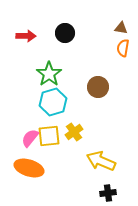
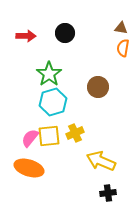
yellow cross: moved 1 px right, 1 px down; rotated 12 degrees clockwise
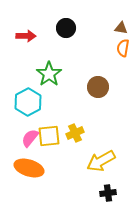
black circle: moved 1 px right, 5 px up
cyan hexagon: moved 25 px left; rotated 12 degrees counterclockwise
yellow arrow: rotated 52 degrees counterclockwise
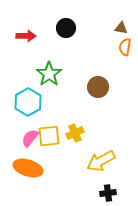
orange semicircle: moved 2 px right, 1 px up
orange ellipse: moved 1 px left
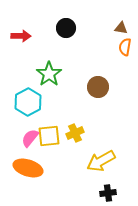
red arrow: moved 5 px left
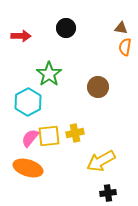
yellow cross: rotated 12 degrees clockwise
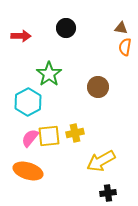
orange ellipse: moved 3 px down
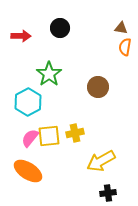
black circle: moved 6 px left
orange ellipse: rotated 16 degrees clockwise
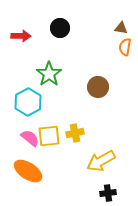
pink semicircle: rotated 90 degrees clockwise
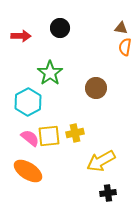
green star: moved 1 px right, 1 px up
brown circle: moved 2 px left, 1 px down
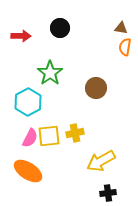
pink semicircle: rotated 78 degrees clockwise
